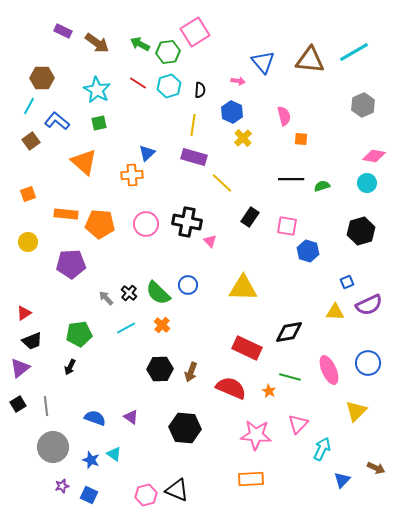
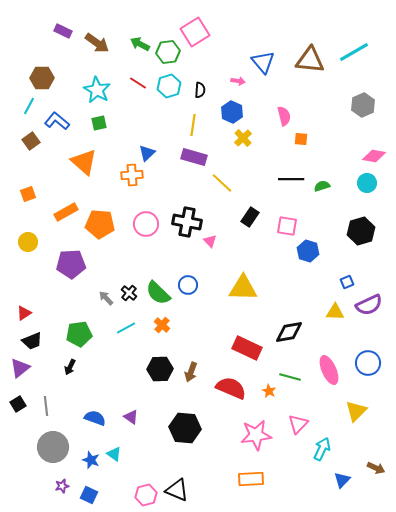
orange rectangle at (66, 214): moved 2 px up; rotated 35 degrees counterclockwise
pink star at (256, 435): rotated 12 degrees counterclockwise
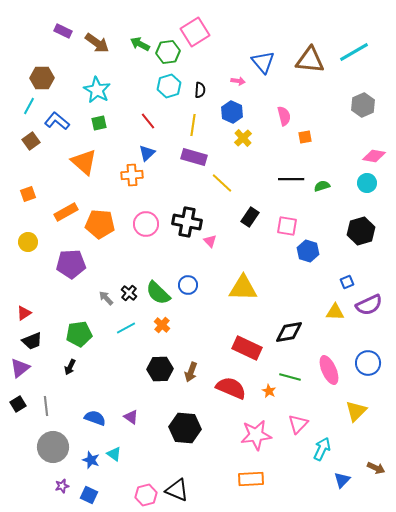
red line at (138, 83): moved 10 px right, 38 px down; rotated 18 degrees clockwise
orange square at (301, 139): moved 4 px right, 2 px up; rotated 16 degrees counterclockwise
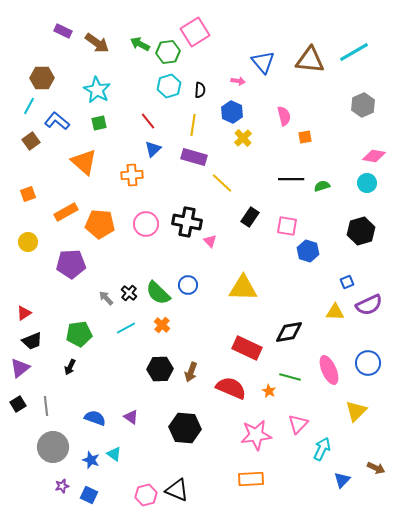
blue triangle at (147, 153): moved 6 px right, 4 px up
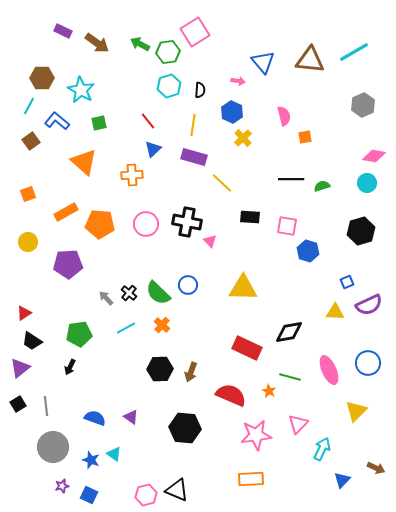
cyan star at (97, 90): moved 16 px left
black rectangle at (250, 217): rotated 60 degrees clockwise
purple pentagon at (71, 264): moved 3 px left
black trapezoid at (32, 341): rotated 55 degrees clockwise
red semicircle at (231, 388): moved 7 px down
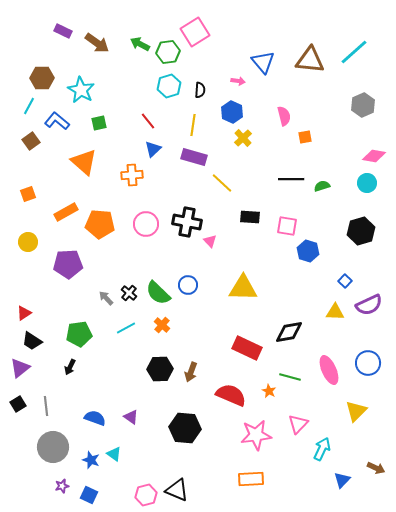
cyan line at (354, 52): rotated 12 degrees counterclockwise
blue square at (347, 282): moved 2 px left, 1 px up; rotated 24 degrees counterclockwise
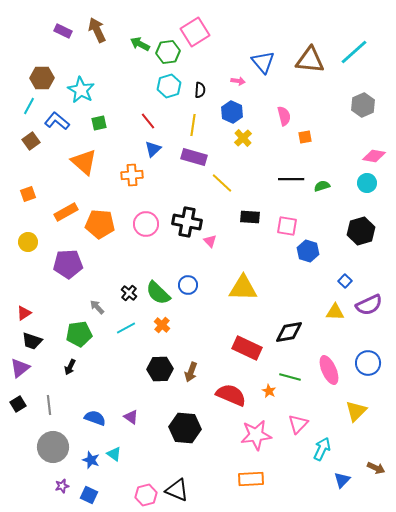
brown arrow at (97, 43): moved 13 px up; rotated 150 degrees counterclockwise
gray arrow at (106, 298): moved 9 px left, 9 px down
black trapezoid at (32, 341): rotated 15 degrees counterclockwise
gray line at (46, 406): moved 3 px right, 1 px up
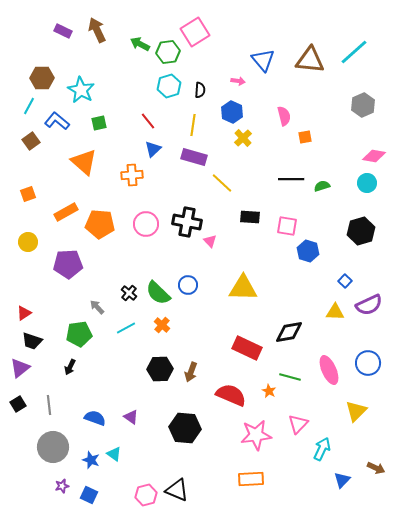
blue triangle at (263, 62): moved 2 px up
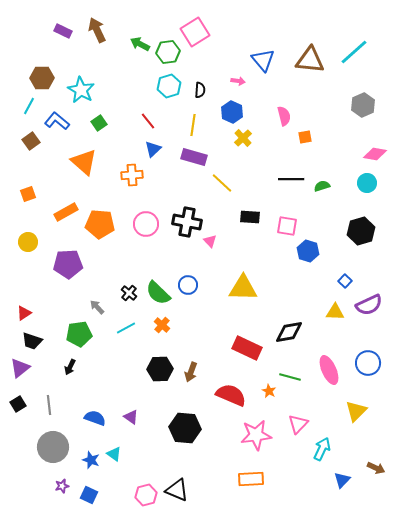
green square at (99, 123): rotated 21 degrees counterclockwise
pink diamond at (374, 156): moved 1 px right, 2 px up
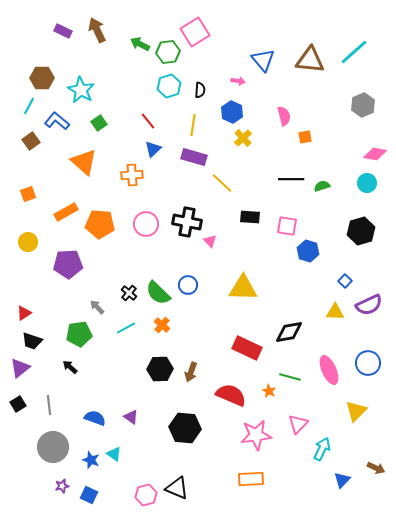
black arrow at (70, 367): rotated 105 degrees clockwise
black triangle at (177, 490): moved 2 px up
